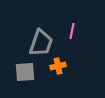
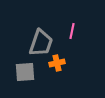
orange cross: moved 1 px left, 3 px up
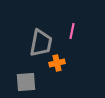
gray trapezoid: rotated 8 degrees counterclockwise
gray square: moved 1 px right, 10 px down
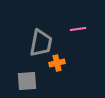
pink line: moved 6 px right, 2 px up; rotated 70 degrees clockwise
gray square: moved 1 px right, 1 px up
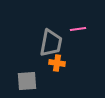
gray trapezoid: moved 10 px right
orange cross: rotated 21 degrees clockwise
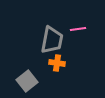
gray trapezoid: moved 1 px right, 3 px up
gray square: rotated 35 degrees counterclockwise
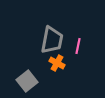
pink line: moved 17 px down; rotated 70 degrees counterclockwise
orange cross: rotated 21 degrees clockwise
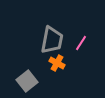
pink line: moved 3 px right, 3 px up; rotated 21 degrees clockwise
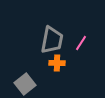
orange cross: rotated 28 degrees counterclockwise
gray square: moved 2 px left, 3 px down
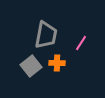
gray trapezoid: moved 6 px left, 5 px up
gray square: moved 6 px right, 18 px up
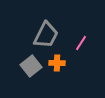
gray trapezoid: rotated 16 degrees clockwise
